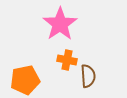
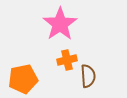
orange cross: rotated 24 degrees counterclockwise
orange pentagon: moved 2 px left, 1 px up
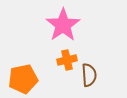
pink star: moved 3 px right, 1 px down
brown semicircle: moved 1 px right, 1 px up
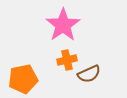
brown semicircle: moved 1 px up; rotated 70 degrees clockwise
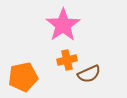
orange pentagon: moved 2 px up
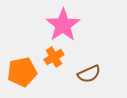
orange cross: moved 13 px left, 3 px up; rotated 18 degrees counterclockwise
orange pentagon: moved 1 px left, 5 px up
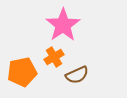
brown semicircle: moved 12 px left, 1 px down
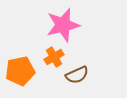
pink star: rotated 20 degrees clockwise
orange pentagon: moved 2 px left, 1 px up
